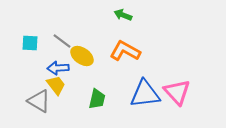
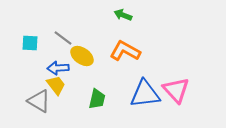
gray line: moved 1 px right, 3 px up
pink triangle: moved 1 px left, 2 px up
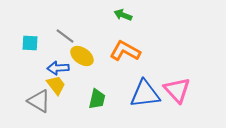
gray line: moved 2 px right, 2 px up
pink triangle: moved 1 px right
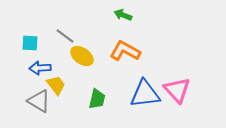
blue arrow: moved 18 px left
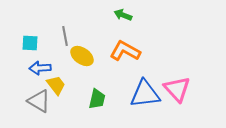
gray line: rotated 42 degrees clockwise
pink triangle: moved 1 px up
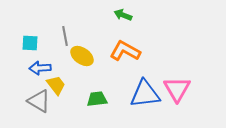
pink triangle: rotated 12 degrees clockwise
green trapezoid: rotated 110 degrees counterclockwise
